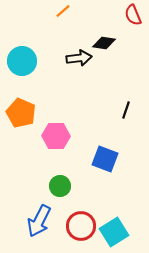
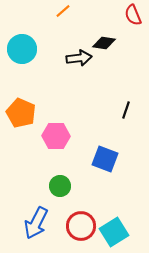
cyan circle: moved 12 px up
blue arrow: moved 3 px left, 2 px down
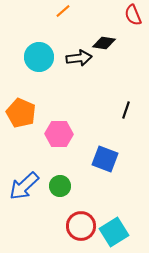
cyan circle: moved 17 px right, 8 px down
pink hexagon: moved 3 px right, 2 px up
blue arrow: moved 12 px left, 37 px up; rotated 20 degrees clockwise
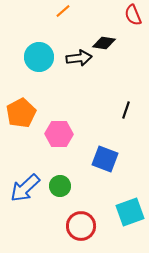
orange pentagon: rotated 20 degrees clockwise
blue arrow: moved 1 px right, 2 px down
cyan square: moved 16 px right, 20 px up; rotated 12 degrees clockwise
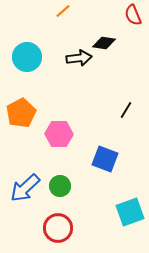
cyan circle: moved 12 px left
black line: rotated 12 degrees clockwise
red circle: moved 23 px left, 2 px down
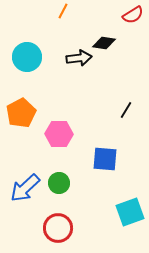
orange line: rotated 21 degrees counterclockwise
red semicircle: rotated 100 degrees counterclockwise
blue square: rotated 16 degrees counterclockwise
green circle: moved 1 px left, 3 px up
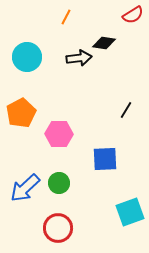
orange line: moved 3 px right, 6 px down
blue square: rotated 8 degrees counterclockwise
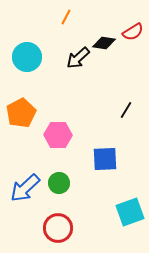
red semicircle: moved 17 px down
black arrow: moved 1 px left; rotated 145 degrees clockwise
pink hexagon: moved 1 px left, 1 px down
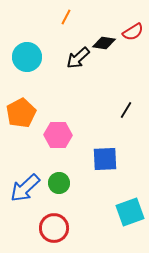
red circle: moved 4 px left
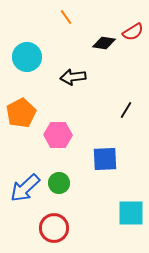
orange line: rotated 63 degrees counterclockwise
black arrow: moved 5 px left, 19 px down; rotated 35 degrees clockwise
cyan square: moved 1 px right, 1 px down; rotated 20 degrees clockwise
